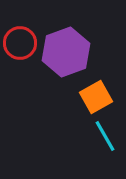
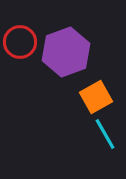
red circle: moved 1 px up
cyan line: moved 2 px up
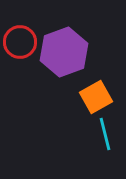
purple hexagon: moved 2 px left
cyan line: rotated 16 degrees clockwise
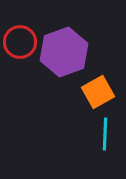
orange square: moved 2 px right, 5 px up
cyan line: rotated 16 degrees clockwise
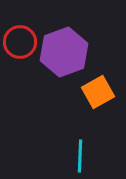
cyan line: moved 25 px left, 22 px down
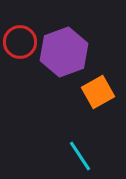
cyan line: rotated 36 degrees counterclockwise
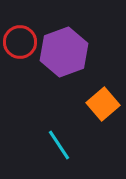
orange square: moved 5 px right, 12 px down; rotated 12 degrees counterclockwise
cyan line: moved 21 px left, 11 px up
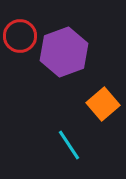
red circle: moved 6 px up
cyan line: moved 10 px right
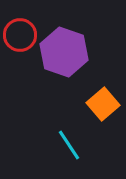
red circle: moved 1 px up
purple hexagon: rotated 21 degrees counterclockwise
